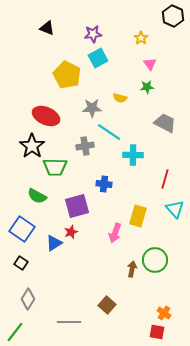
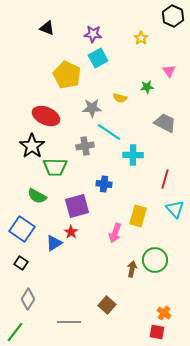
purple star: rotated 12 degrees clockwise
pink triangle: moved 19 px right, 7 px down
red star: rotated 16 degrees counterclockwise
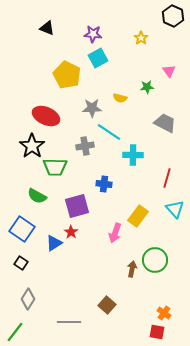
red line: moved 2 px right, 1 px up
yellow rectangle: rotated 20 degrees clockwise
